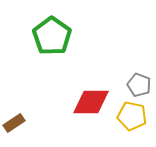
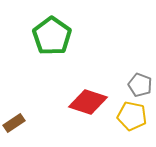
gray pentagon: moved 1 px right
red diamond: moved 3 px left; rotated 18 degrees clockwise
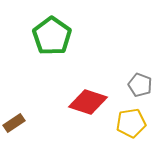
yellow pentagon: moved 1 px left, 7 px down; rotated 20 degrees counterclockwise
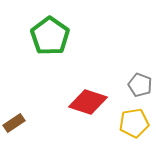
green pentagon: moved 2 px left
yellow pentagon: moved 3 px right
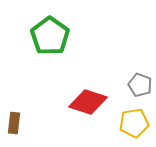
brown rectangle: rotated 50 degrees counterclockwise
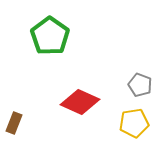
red diamond: moved 8 px left; rotated 6 degrees clockwise
brown rectangle: rotated 15 degrees clockwise
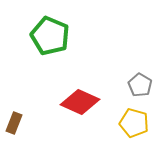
green pentagon: rotated 12 degrees counterclockwise
gray pentagon: rotated 10 degrees clockwise
yellow pentagon: rotated 24 degrees clockwise
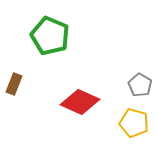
brown rectangle: moved 39 px up
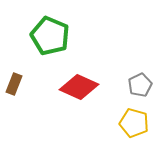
gray pentagon: rotated 15 degrees clockwise
red diamond: moved 1 px left, 15 px up
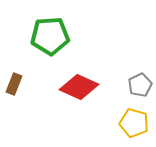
green pentagon: rotated 27 degrees counterclockwise
